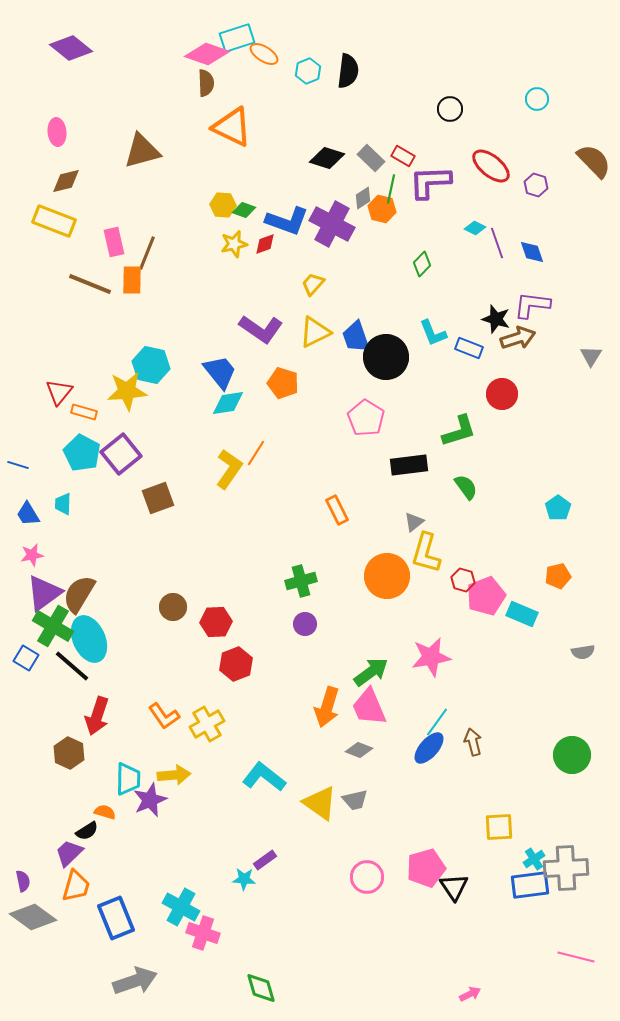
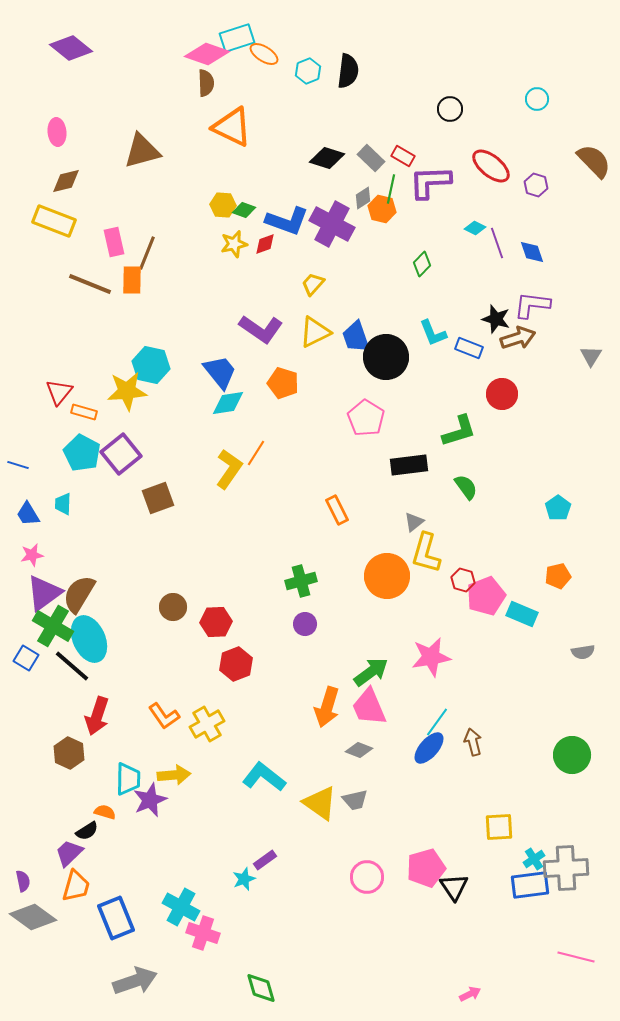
cyan star at (244, 879): rotated 25 degrees counterclockwise
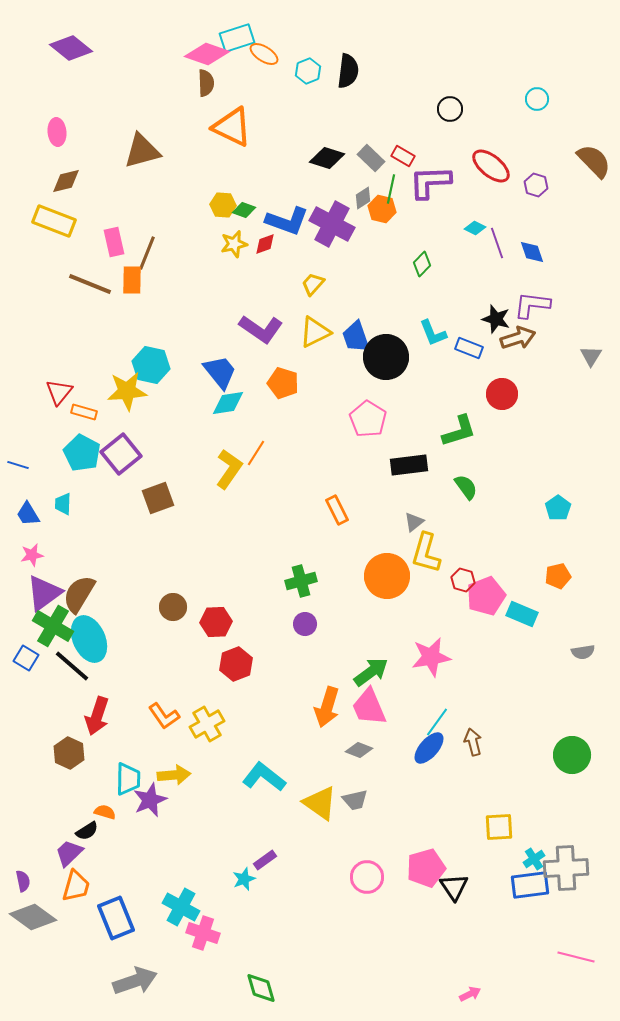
pink pentagon at (366, 418): moved 2 px right, 1 px down
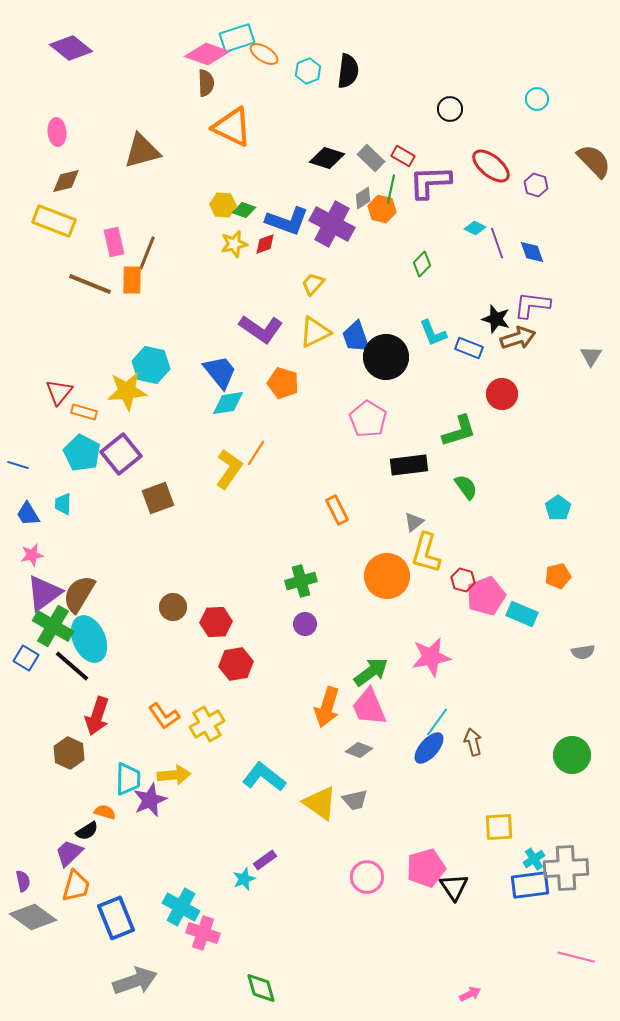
red hexagon at (236, 664): rotated 12 degrees clockwise
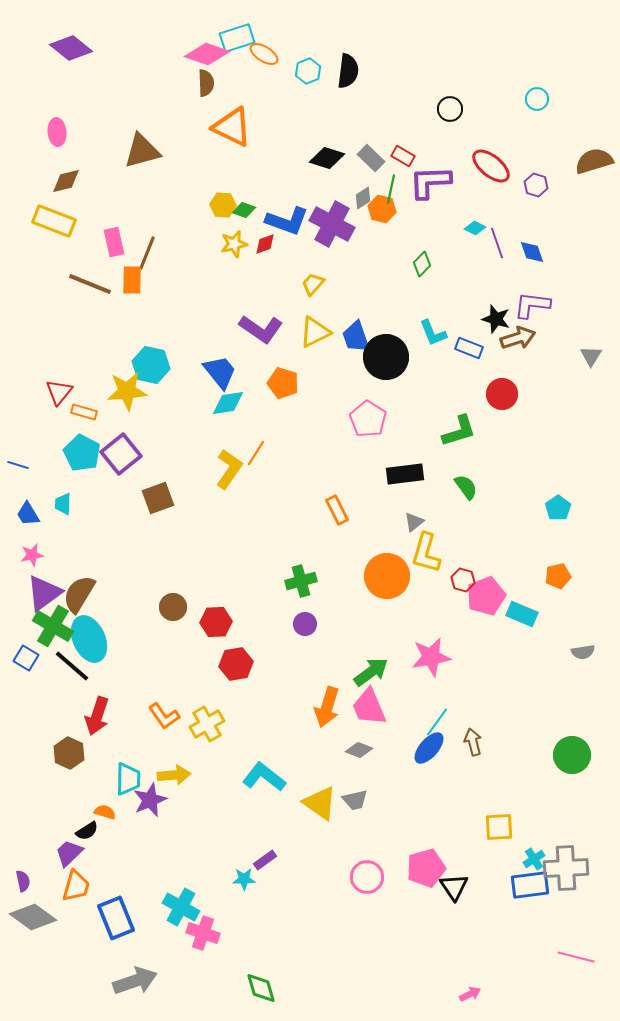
brown semicircle at (594, 161): rotated 63 degrees counterclockwise
black rectangle at (409, 465): moved 4 px left, 9 px down
cyan star at (244, 879): rotated 20 degrees clockwise
